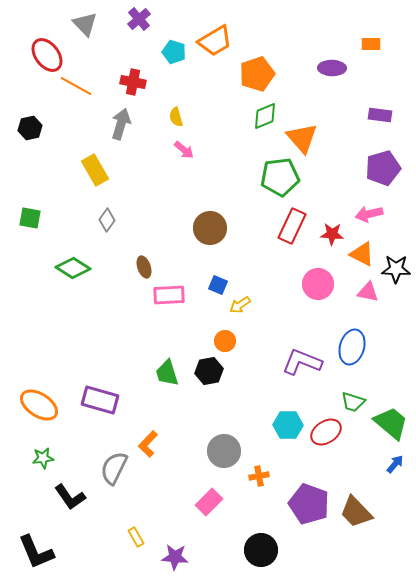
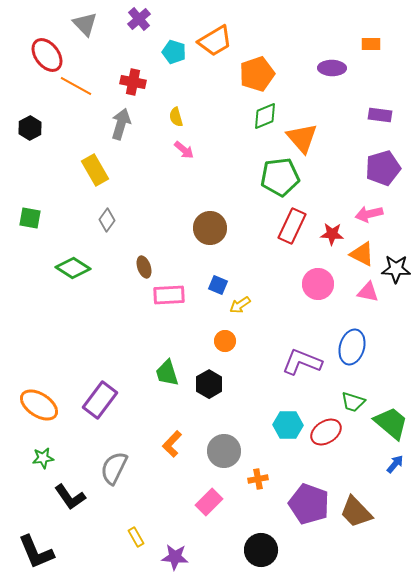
black hexagon at (30, 128): rotated 15 degrees counterclockwise
black hexagon at (209, 371): moved 13 px down; rotated 20 degrees counterclockwise
purple rectangle at (100, 400): rotated 69 degrees counterclockwise
orange L-shape at (148, 444): moved 24 px right
orange cross at (259, 476): moved 1 px left, 3 px down
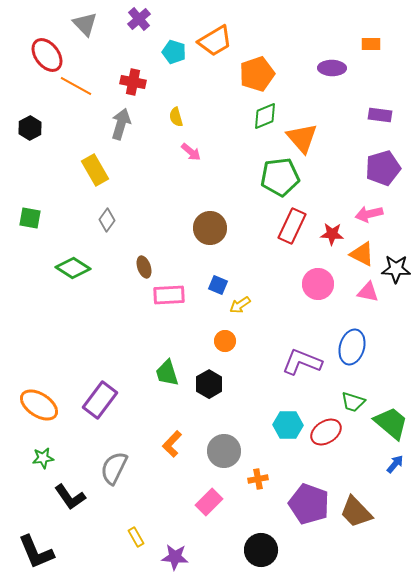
pink arrow at (184, 150): moved 7 px right, 2 px down
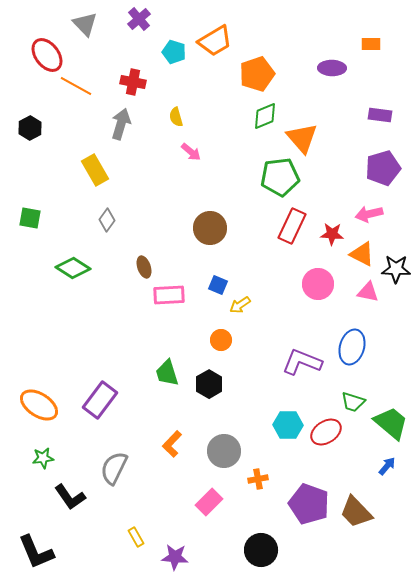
orange circle at (225, 341): moved 4 px left, 1 px up
blue arrow at (395, 464): moved 8 px left, 2 px down
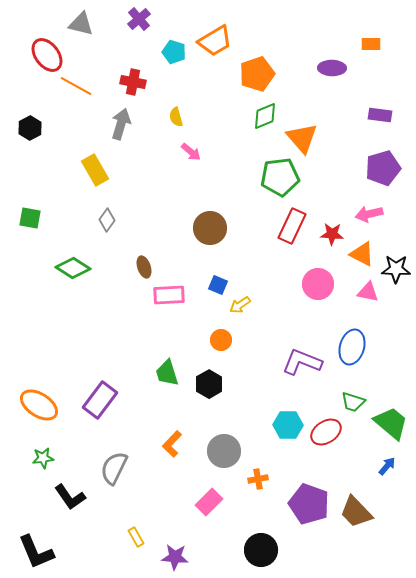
gray triangle at (85, 24): moved 4 px left; rotated 32 degrees counterclockwise
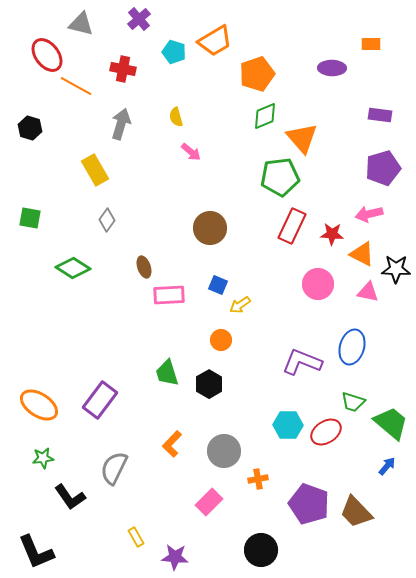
red cross at (133, 82): moved 10 px left, 13 px up
black hexagon at (30, 128): rotated 15 degrees counterclockwise
